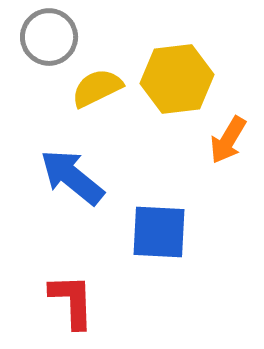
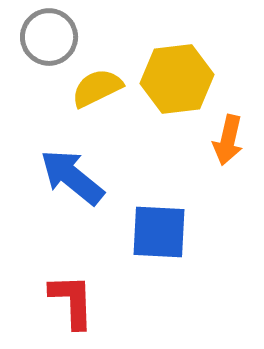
orange arrow: rotated 18 degrees counterclockwise
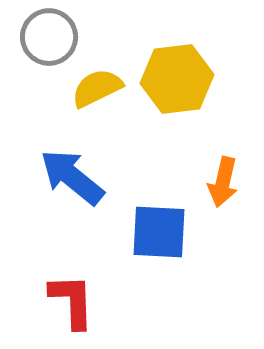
orange arrow: moved 5 px left, 42 px down
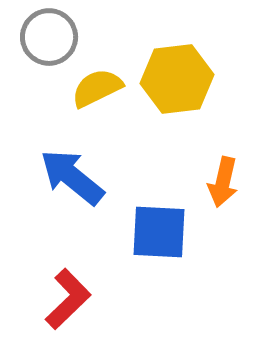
red L-shape: moved 4 px left, 2 px up; rotated 48 degrees clockwise
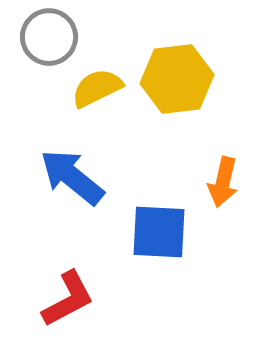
red L-shape: rotated 16 degrees clockwise
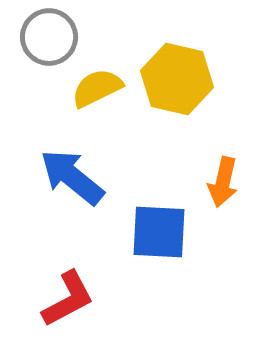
yellow hexagon: rotated 20 degrees clockwise
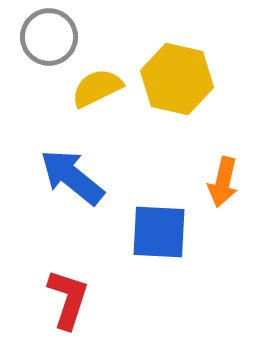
red L-shape: rotated 44 degrees counterclockwise
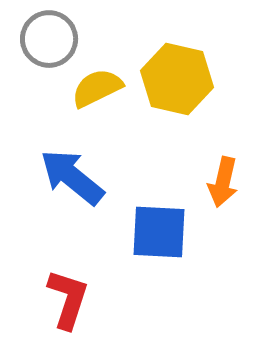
gray circle: moved 2 px down
